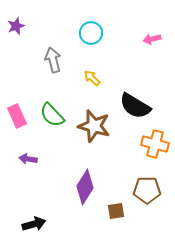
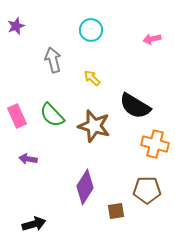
cyan circle: moved 3 px up
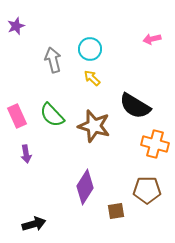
cyan circle: moved 1 px left, 19 px down
purple arrow: moved 2 px left, 5 px up; rotated 108 degrees counterclockwise
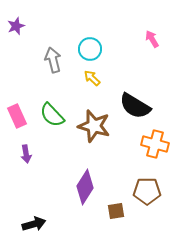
pink arrow: rotated 72 degrees clockwise
brown pentagon: moved 1 px down
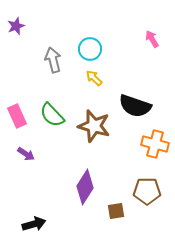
yellow arrow: moved 2 px right
black semicircle: rotated 12 degrees counterclockwise
purple arrow: rotated 48 degrees counterclockwise
